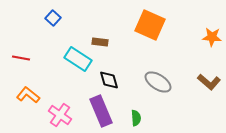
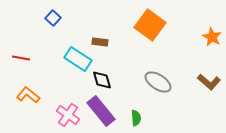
orange square: rotated 12 degrees clockwise
orange star: rotated 24 degrees clockwise
black diamond: moved 7 px left
purple rectangle: rotated 16 degrees counterclockwise
pink cross: moved 8 px right
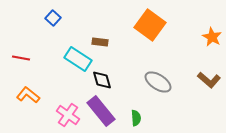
brown L-shape: moved 2 px up
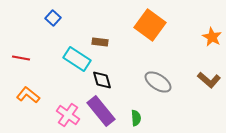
cyan rectangle: moved 1 px left
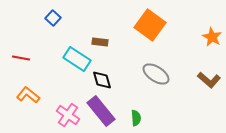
gray ellipse: moved 2 px left, 8 px up
